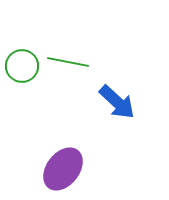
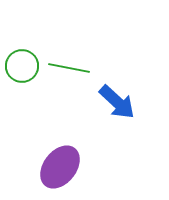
green line: moved 1 px right, 6 px down
purple ellipse: moved 3 px left, 2 px up
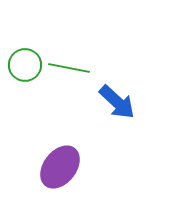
green circle: moved 3 px right, 1 px up
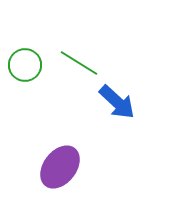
green line: moved 10 px right, 5 px up; rotated 21 degrees clockwise
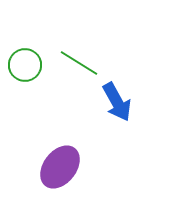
blue arrow: rotated 18 degrees clockwise
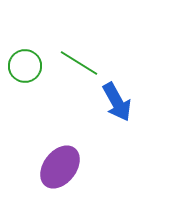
green circle: moved 1 px down
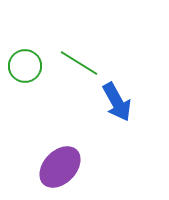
purple ellipse: rotated 6 degrees clockwise
